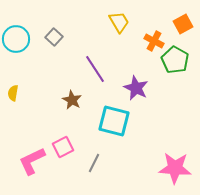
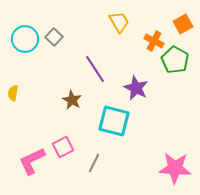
cyan circle: moved 9 px right
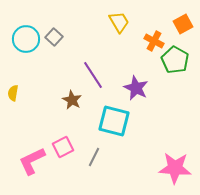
cyan circle: moved 1 px right
purple line: moved 2 px left, 6 px down
gray line: moved 6 px up
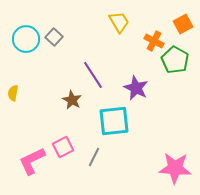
cyan square: rotated 20 degrees counterclockwise
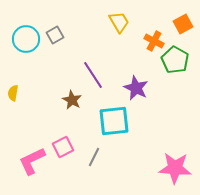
gray square: moved 1 px right, 2 px up; rotated 18 degrees clockwise
